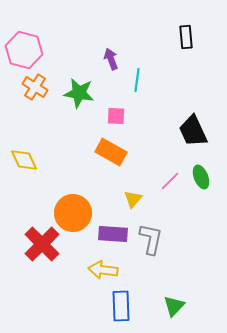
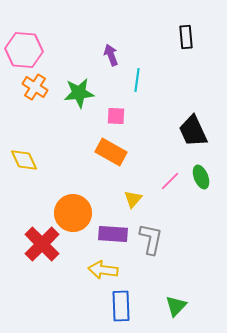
pink hexagon: rotated 9 degrees counterclockwise
purple arrow: moved 4 px up
green star: rotated 16 degrees counterclockwise
green triangle: moved 2 px right
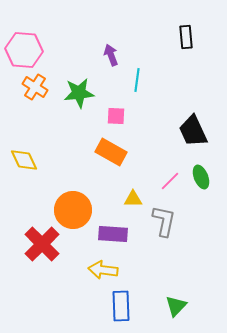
yellow triangle: rotated 48 degrees clockwise
orange circle: moved 3 px up
gray L-shape: moved 13 px right, 18 px up
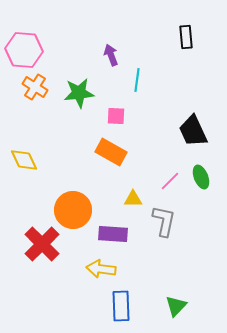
yellow arrow: moved 2 px left, 1 px up
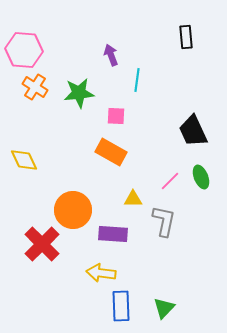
yellow arrow: moved 4 px down
green triangle: moved 12 px left, 2 px down
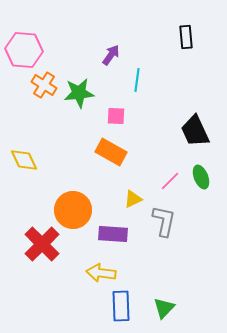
purple arrow: rotated 55 degrees clockwise
orange cross: moved 9 px right, 2 px up
black trapezoid: moved 2 px right
yellow triangle: rotated 24 degrees counterclockwise
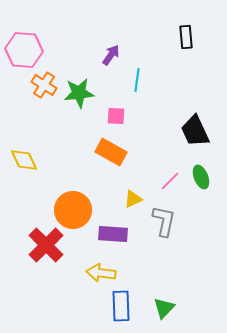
red cross: moved 4 px right, 1 px down
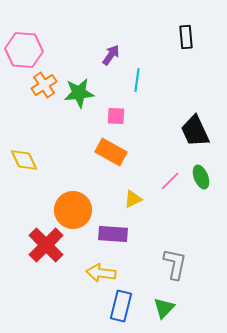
orange cross: rotated 25 degrees clockwise
gray L-shape: moved 11 px right, 43 px down
blue rectangle: rotated 16 degrees clockwise
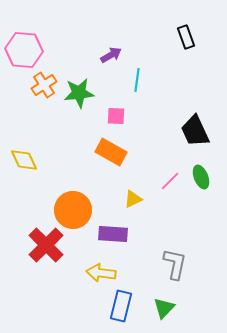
black rectangle: rotated 15 degrees counterclockwise
purple arrow: rotated 25 degrees clockwise
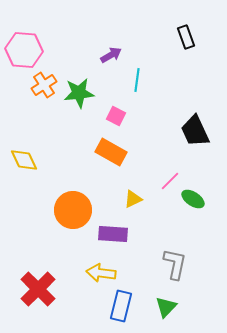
pink square: rotated 24 degrees clockwise
green ellipse: moved 8 px left, 22 px down; rotated 35 degrees counterclockwise
red cross: moved 8 px left, 44 px down
green triangle: moved 2 px right, 1 px up
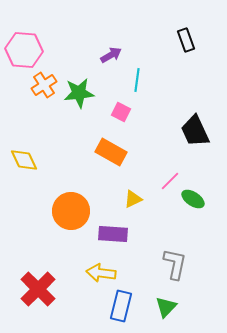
black rectangle: moved 3 px down
pink square: moved 5 px right, 4 px up
orange circle: moved 2 px left, 1 px down
